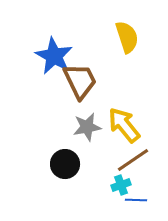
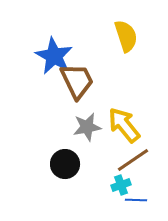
yellow semicircle: moved 1 px left, 1 px up
brown trapezoid: moved 3 px left
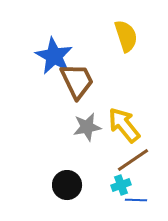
black circle: moved 2 px right, 21 px down
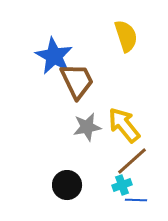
brown line: moved 1 px left, 1 px down; rotated 8 degrees counterclockwise
cyan cross: moved 1 px right
